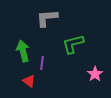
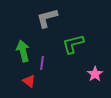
gray L-shape: rotated 10 degrees counterclockwise
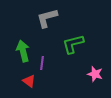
pink star: rotated 21 degrees counterclockwise
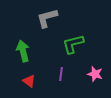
purple line: moved 19 px right, 11 px down
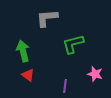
gray L-shape: rotated 10 degrees clockwise
purple line: moved 4 px right, 12 px down
red triangle: moved 1 px left, 6 px up
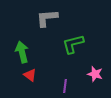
green arrow: moved 1 px left, 1 px down
red triangle: moved 2 px right
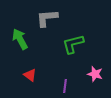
green arrow: moved 2 px left, 13 px up; rotated 15 degrees counterclockwise
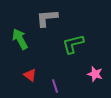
purple line: moved 10 px left; rotated 24 degrees counterclockwise
